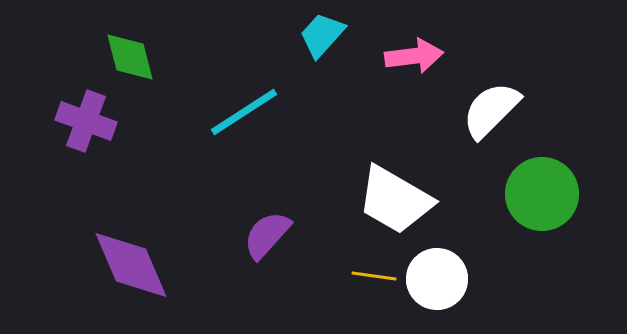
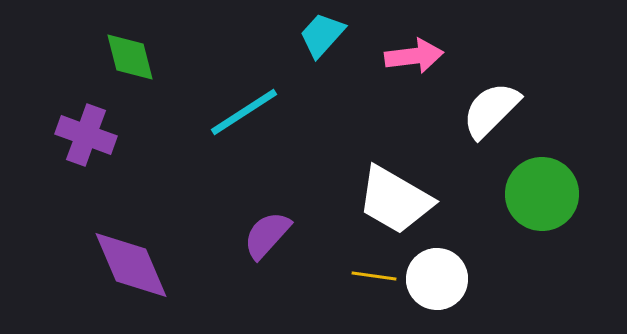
purple cross: moved 14 px down
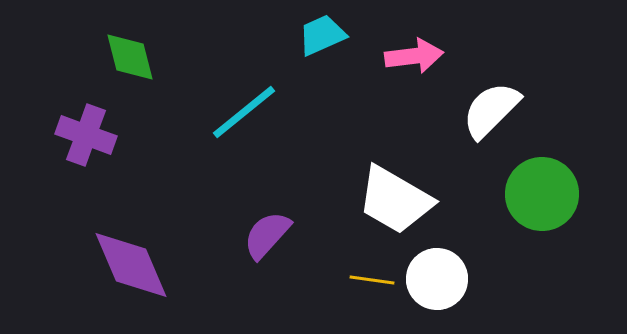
cyan trapezoid: rotated 24 degrees clockwise
cyan line: rotated 6 degrees counterclockwise
yellow line: moved 2 px left, 4 px down
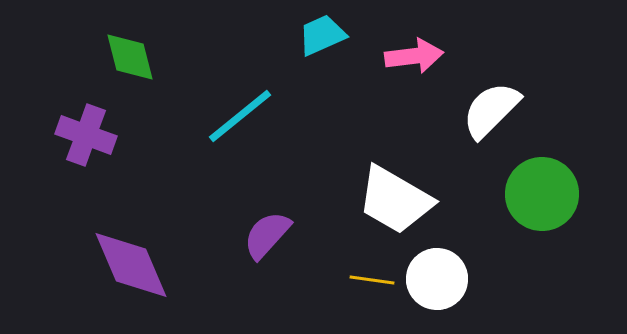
cyan line: moved 4 px left, 4 px down
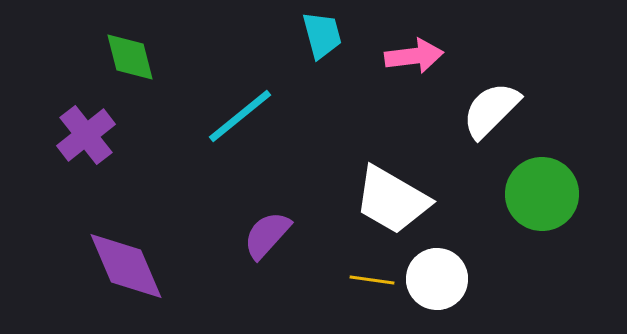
cyan trapezoid: rotated 99 degrees clockwise
purple cross: rotated 32 degrees clockwise
white trapezoid: moved 3 px left
purple diamond: moved 5 px left, 1 px down
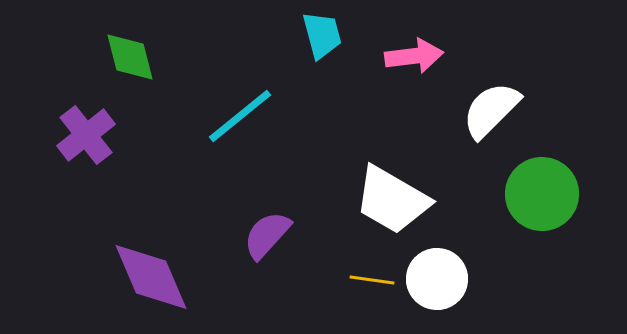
purple diamond: moved 25 px right, 11 px down
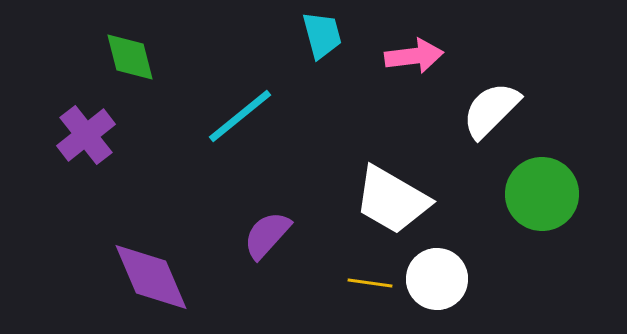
yellow line: moved 2 px left, 3 px down
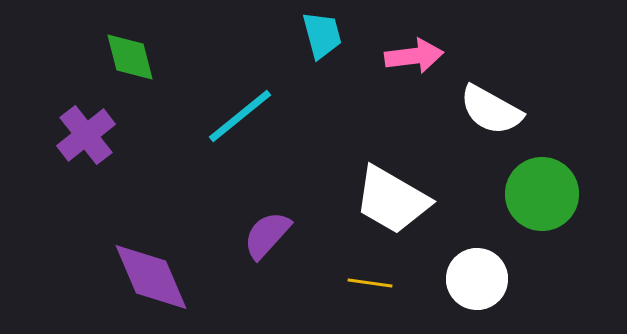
white semicircle: rotated 106 degrees counterclockwise
white circle: moved 40 px right
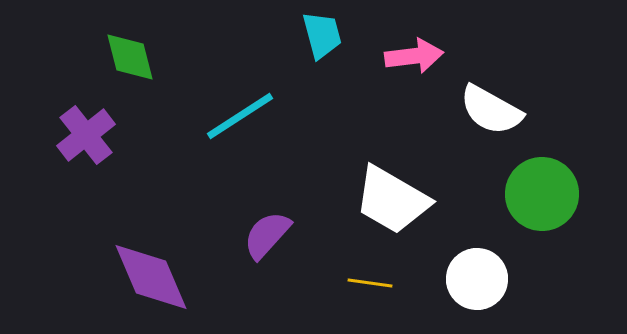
cyan line: rotated 6 degrees clockwise
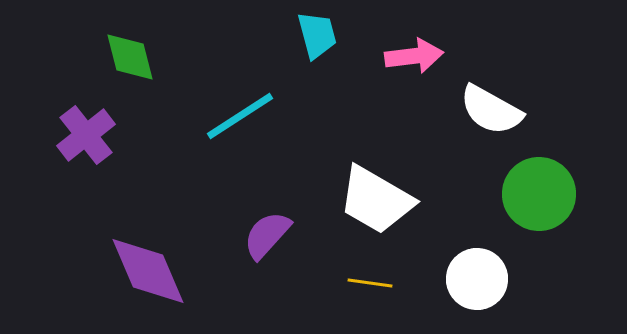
cyan trapezoid: moved 5 px left
green circle: moved 3 px left
white trapezoid: moved 16 px left
purple diamond: moved 3 px left, 6 px up
